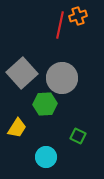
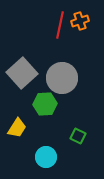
orange cross: moved 2 px right, 5 px down
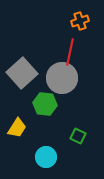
red line: moved 10 px right, 27 px down
green hexagon: rotated 10 degrees clockwise
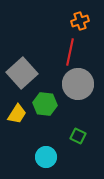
gray circle: moved 16 px right, 6 px down
yellow trapezoid: moved 14 px up
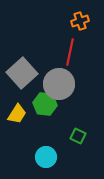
gray circle: moved 19 px left
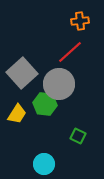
orange cross: rotated 12 degrees clockwise
red line: rotated 36 degrees clockwise
cyan circle: moved 2 px left, 7 px down
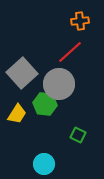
green square: moved 1 px up
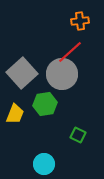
gray circle: moved 3 px right, 10 px up
green hexagon: rotated 15 degrees counterclockwise
yellow trapezoid: moved 2 px left; rotated 10 degrees counterclockwise
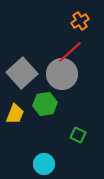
orange cross: rotated 24 degrees counterclockwise
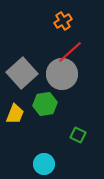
orange cross: moved 17 px left
